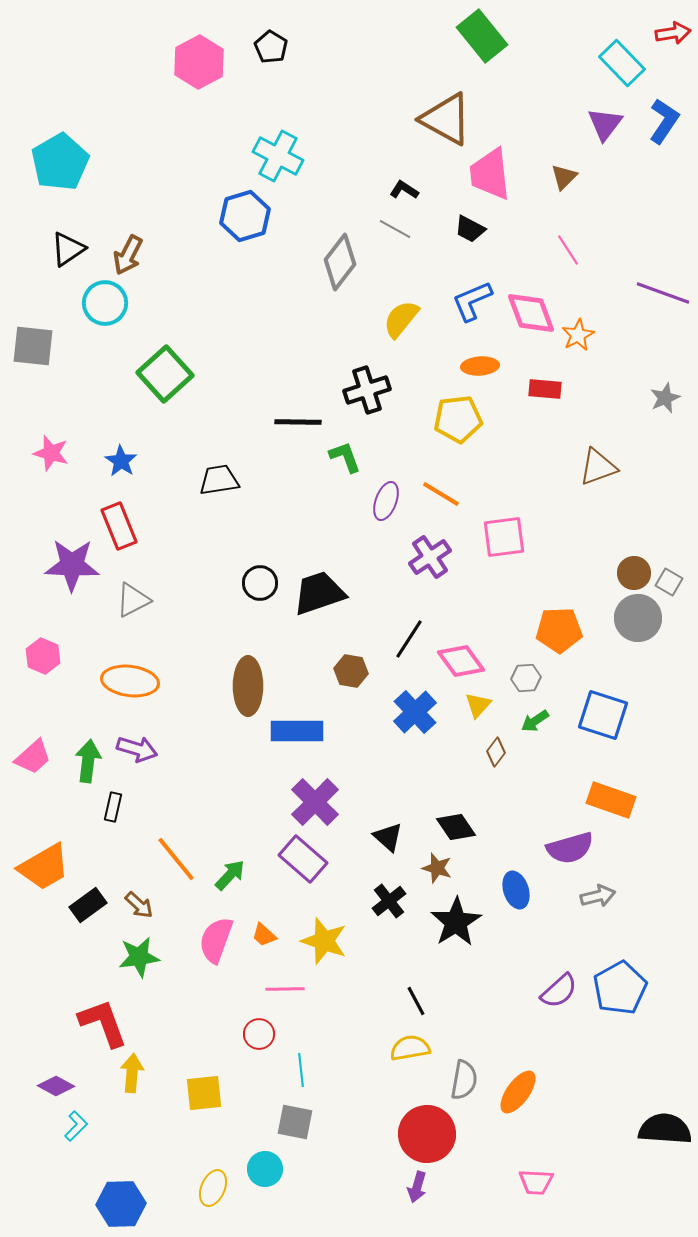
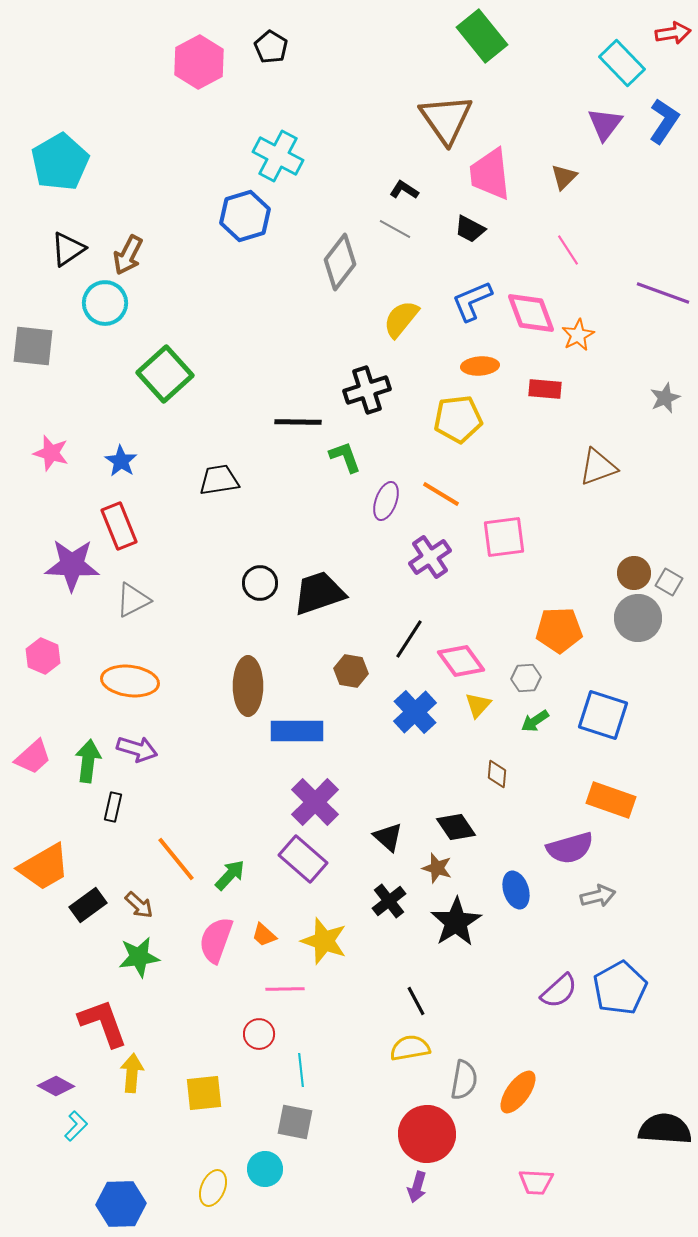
brown triangle at (446, 119): rotated 26 degrees clockwise
brown diamond at (496, 752): moved 1 px right, 22 px down; rotated 32 degrees counterclockwise
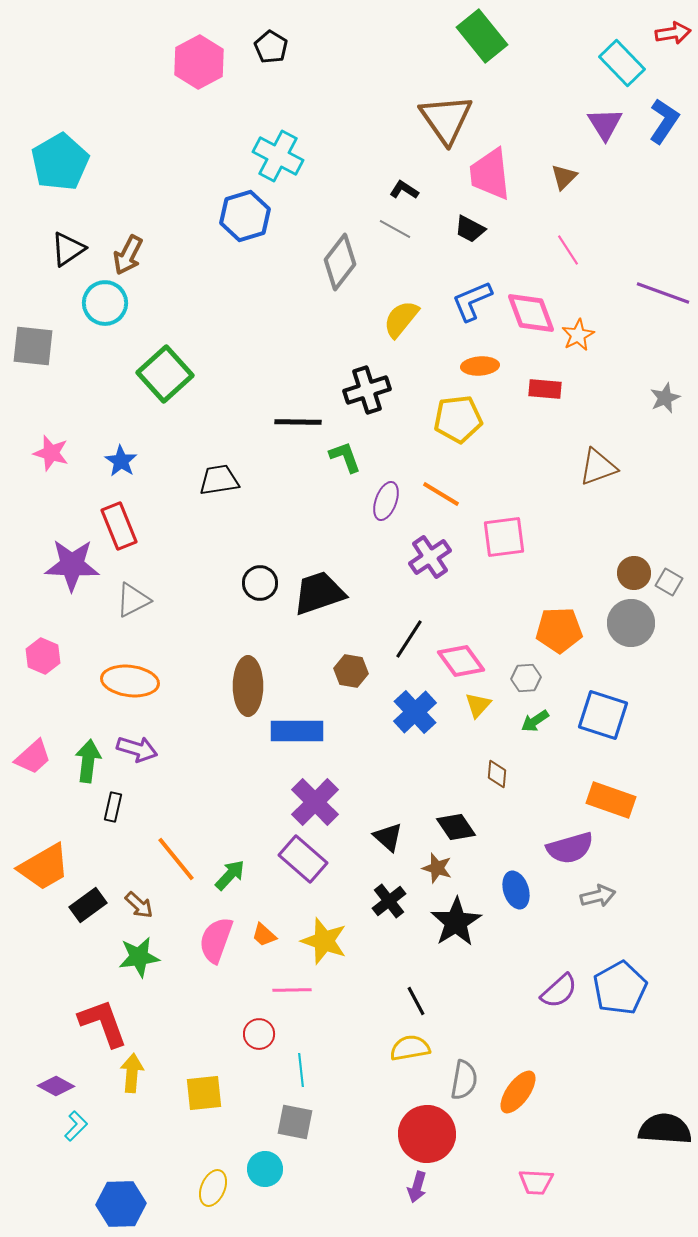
purple triangle at (605, 124): rotated 9 degrees counterclockwise
gray circle at (638, 618): moved 7 px left, 5 px down
pink line at (285, 989): moved 7 px right, 1 px down
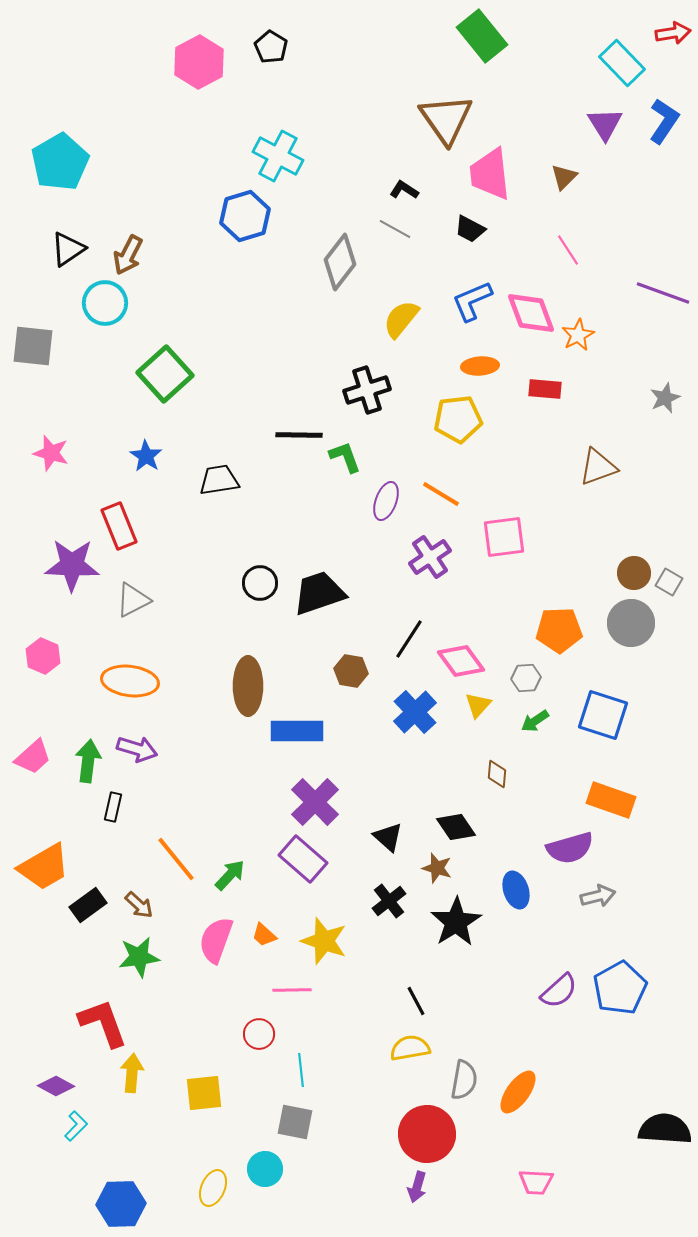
black line at (298, 422): moved 1 px right, 13 px down
blue star at (121, 461): moved 25 px right, 5 px up
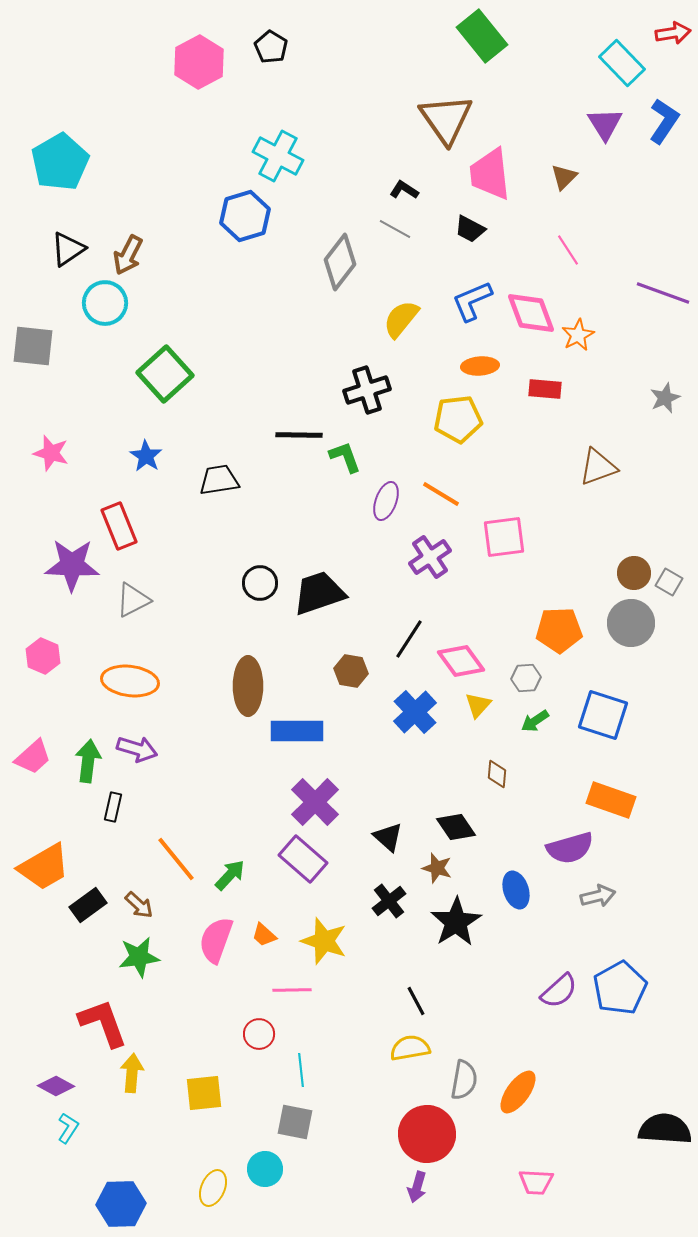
cyan L-shape at (76, 1126): moved 8 px left, 2 px down; rotated 12 degrees counterclockwise
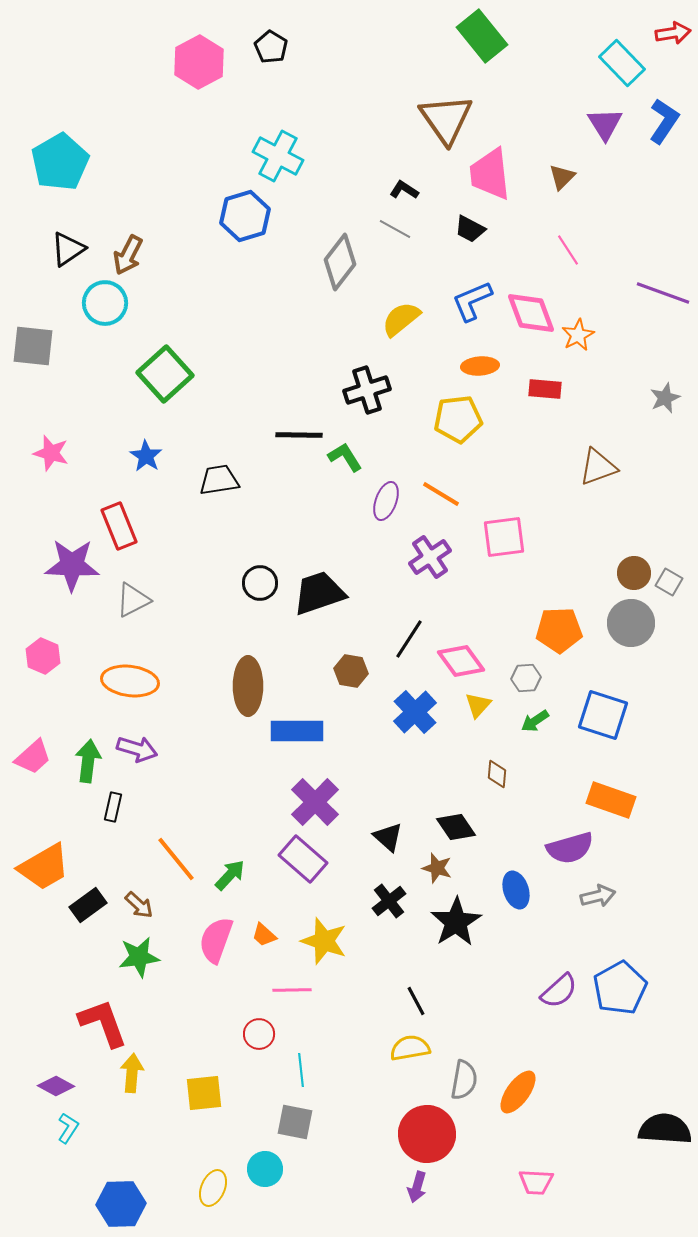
brown triangle at (564, 177): moved 2 px left
yellow semicircle at (401, 319): rotated 12 degrees clockwise
green L-shape at (345, 457): rotated 12 degrees counterclockwise
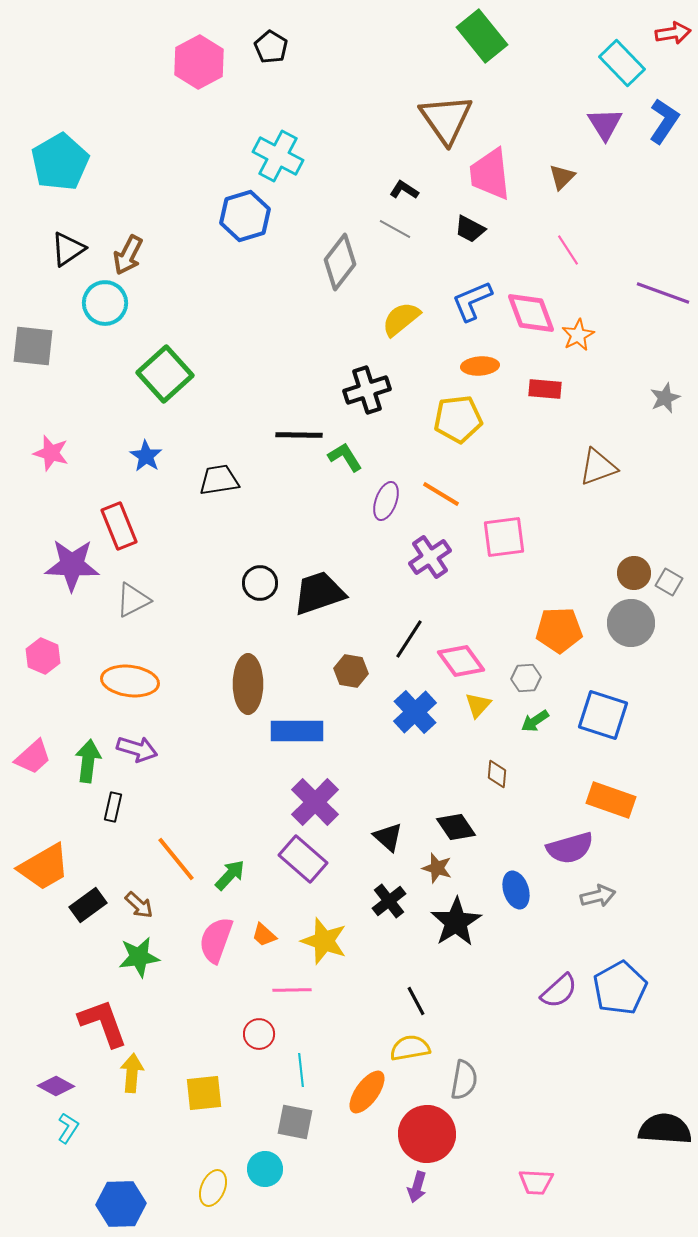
brown ellipse at (248, 686): moved 2 px up
orange ellipse at (518, 1092): moved 151 px left
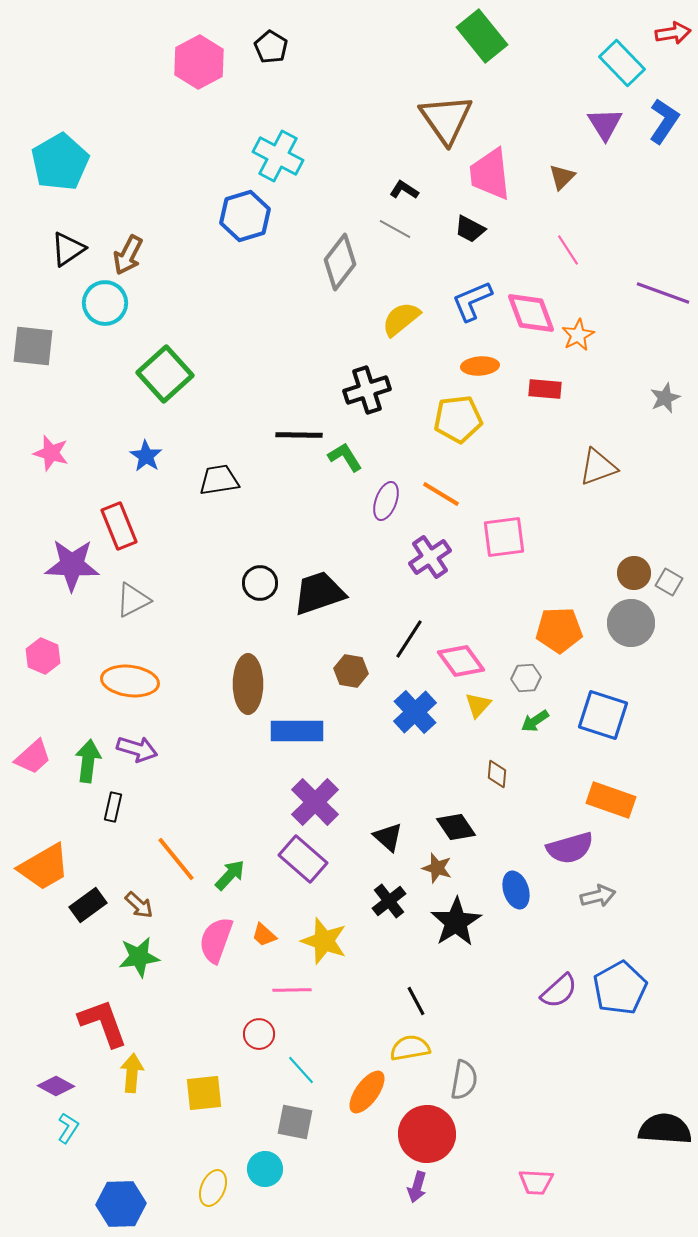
cyan line at (301, 1070): rotated 36 degrees counterclockwise
